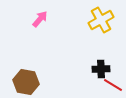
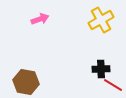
pink arrow: rotated 30 degrees clockwise
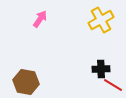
pink arrow: rotated 36 degrees counterclockwise
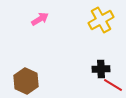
pink arrow: rotated 24 degrees clockwise
brown hexagon: moved 1 px up; rotated 15 degrees clockwise
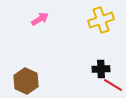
yellow cross: rotated 10 degrees clockwise
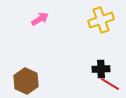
red line: moved 3 px left, 1 px up
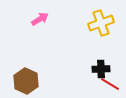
yellow cross: moved 3 px down
